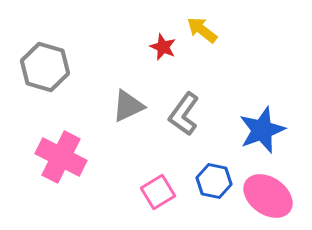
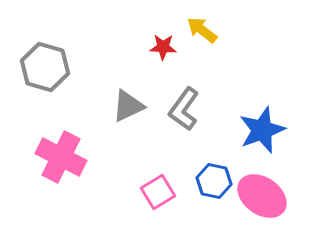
red star: rotated 20 degrees counterclockwise
gray L-shape: moved 5 px up
pink ellipse: moved 6 px left
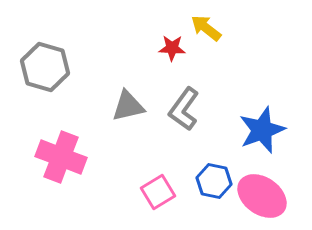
yellow arrow: moved 4 px right, 2 px up
red star: moved 9 px right, 1 px down
gray triangle: rotated 12 degrees clockwise
pink cross: rotated 6 degrees counterclockwise
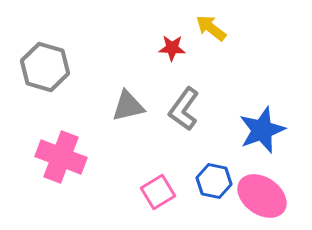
yellow arrow: moved 5 px right
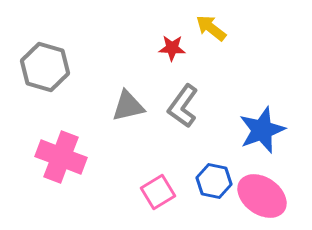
gray L-shape: moved 1 px left, 3 px up
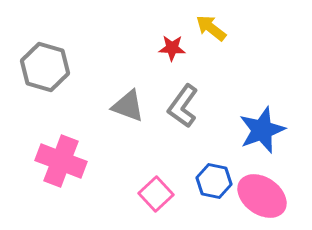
gray triangle: rotated 33 degrees clockwise
pink cross: moved 4 px down
pink square: moved 2 px left, 2 px down; rotated 12 degrees counterclockwise
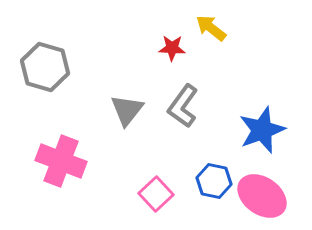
gray triangle: moved 1 px left, 4 px down; rotated 48 degrees clockwise
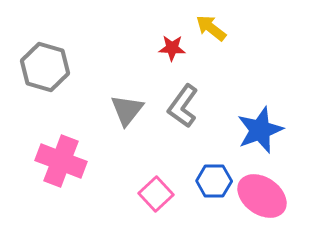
blue star: moved 2 px left
blue hexagon: rotated 12 degrees counterclockwise
